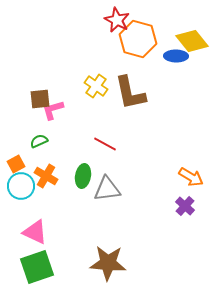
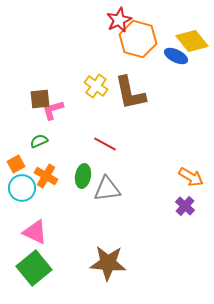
red star: moved 2 px right; rotated 20 degrees clockwise
blue ellipse: rotated 25 degrees clockwise
cyan circle: moved 1 px right, 2 px down
green square: moved 3 px left, 1 px down; rotated 20 degrees counterclockwise
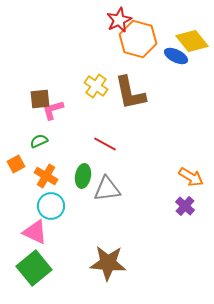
cyan circle: moved 29 px right, 18 px down
